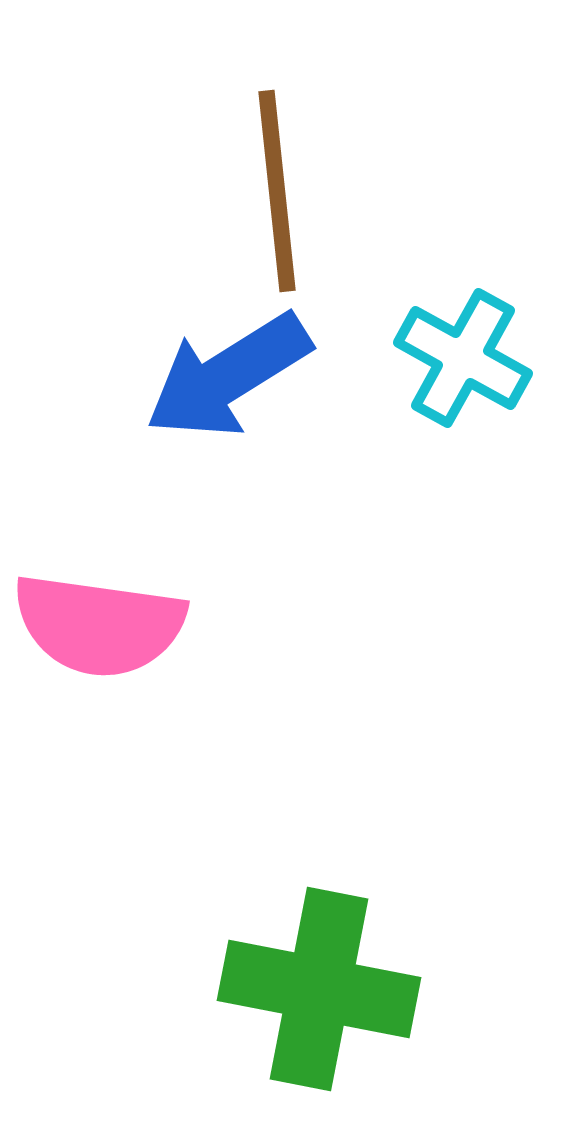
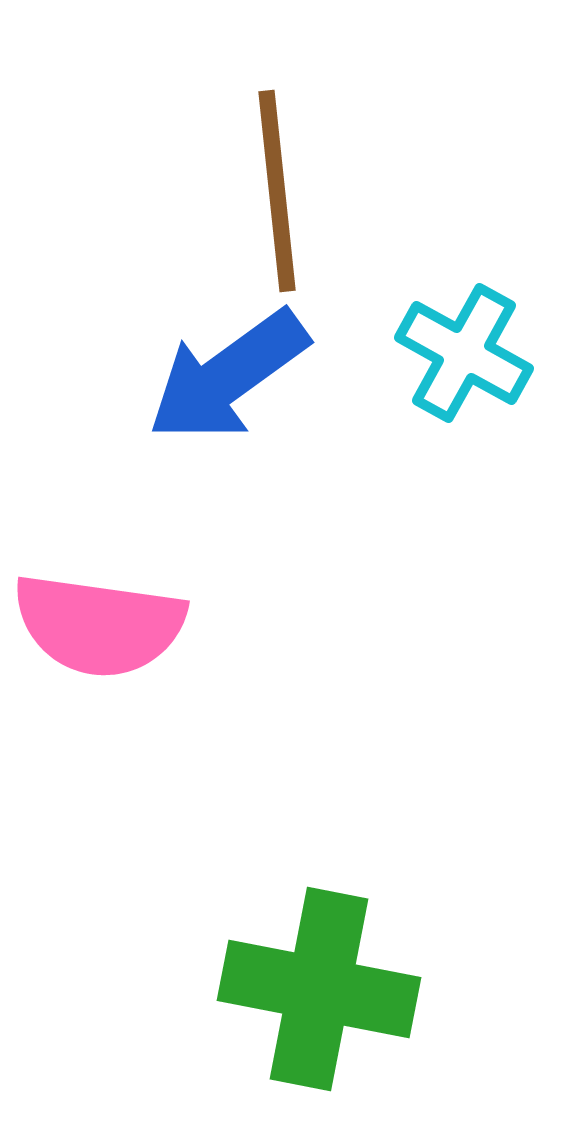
cyan cross: moved 1 px right, 5 px up
blue arrow: rotated 4 degrees counterclockwise
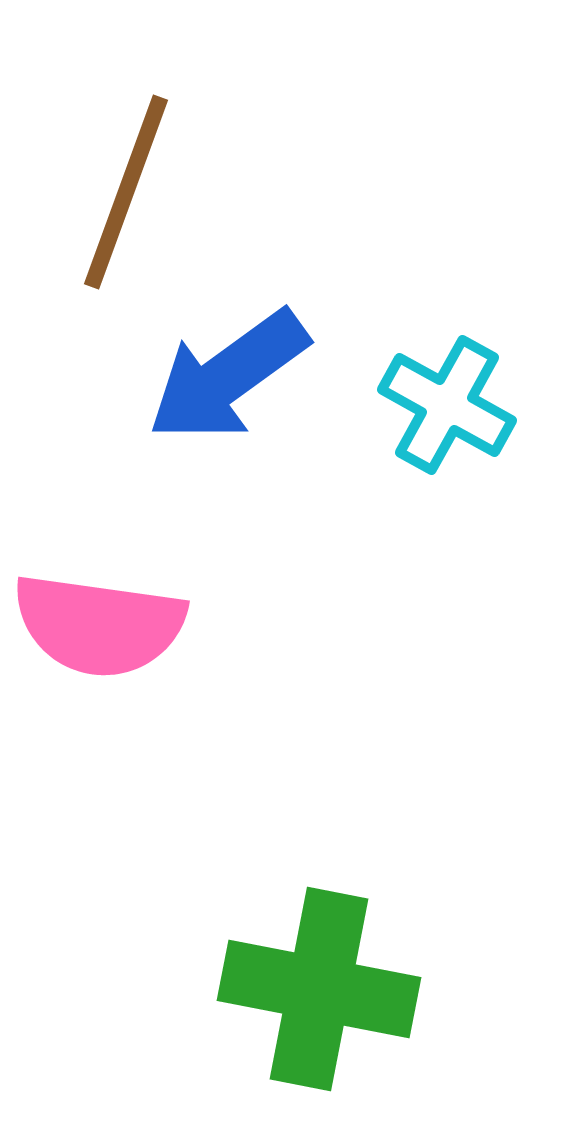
brown line: moved 151 px left, 1 px down; rotated 26 degrees clockwise
cyan cross: moved 17 px left, 52 px down
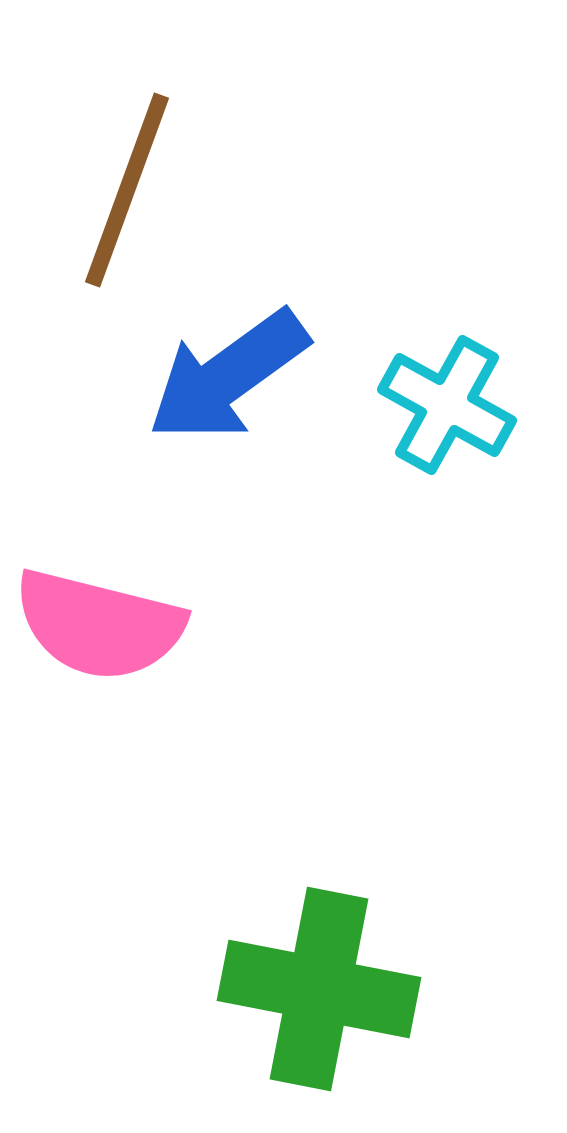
brown line: moved 1 px right, 2 px up
pink semicircle: rotated 6 degrees clockwise
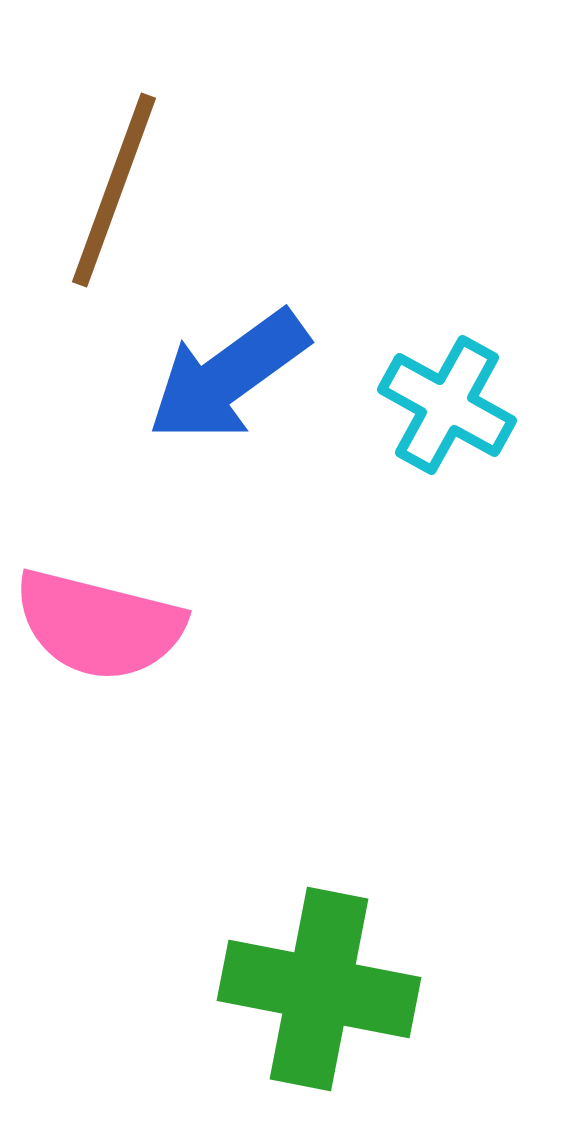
brown line: moved 13 px left
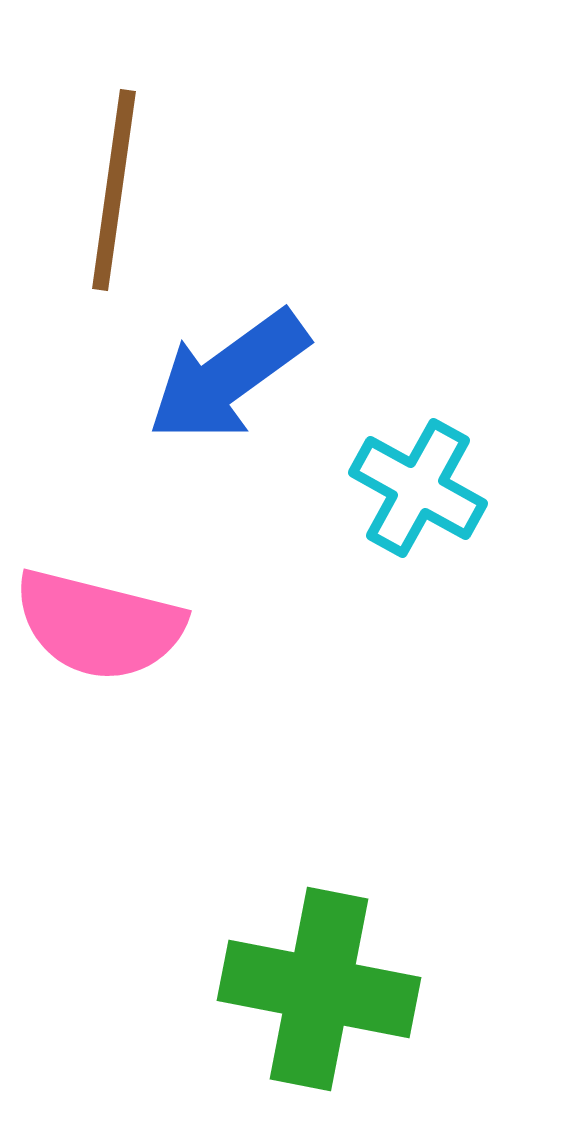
brown line: rotated 12 degrees counterclockwise
cyan cross: moved 29 px left, 83 px down
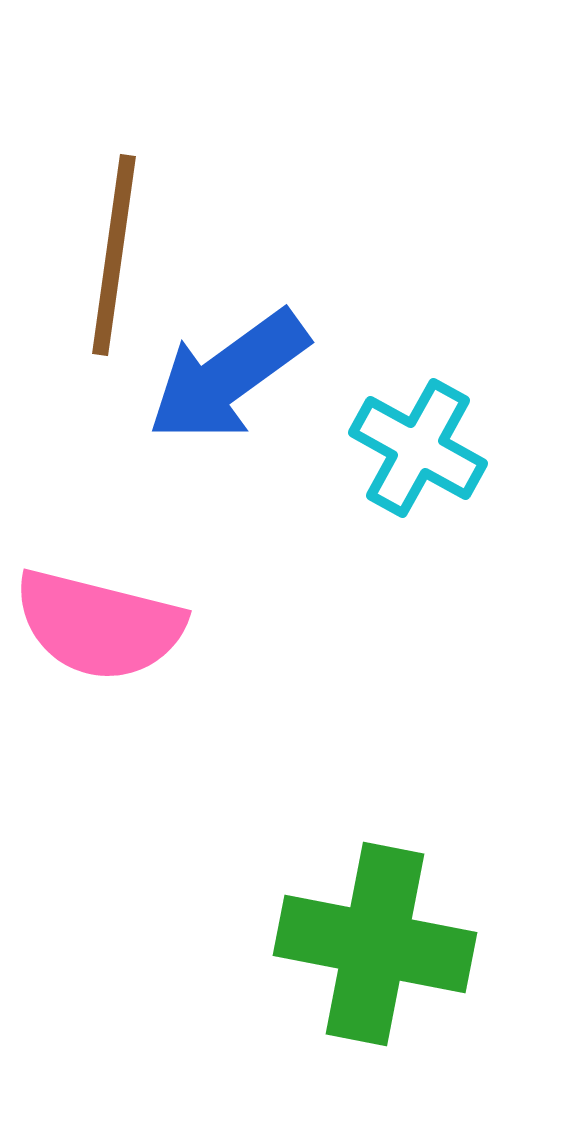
brown line: moved 65 px down
cyan cross: moved 40 px up
green cross: moved 56 px right, 45 px up
